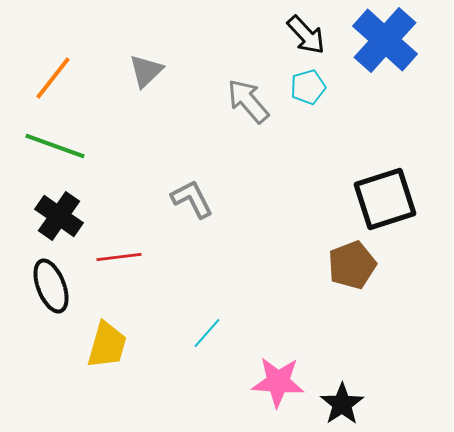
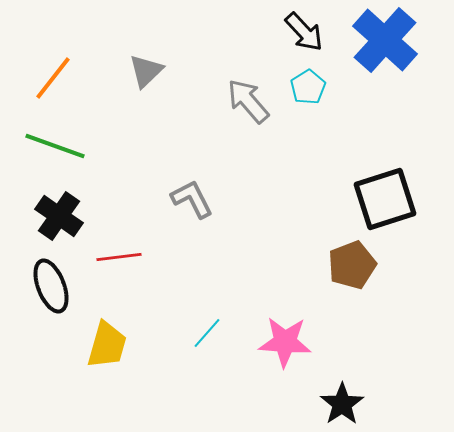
black arrow: moved 2 px left, 3 px up
cyan pentagon: rotated 16 degrees counterclockwise
pink star: moved 7 px right, 40 px up
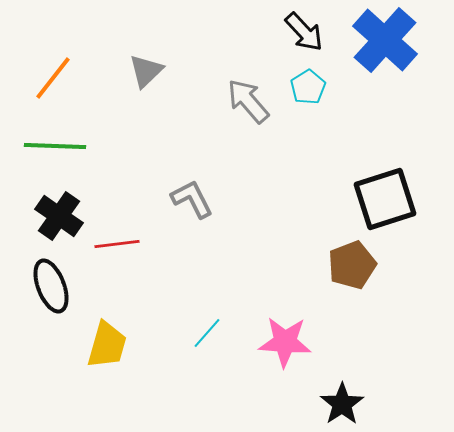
green line: rotated 18 degrees counterclockwise
red line: moved 2 px left, 13 px up
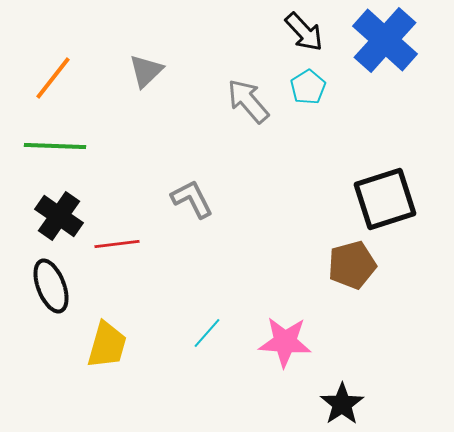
brown pentagon: rotated 6 degrees clockwise
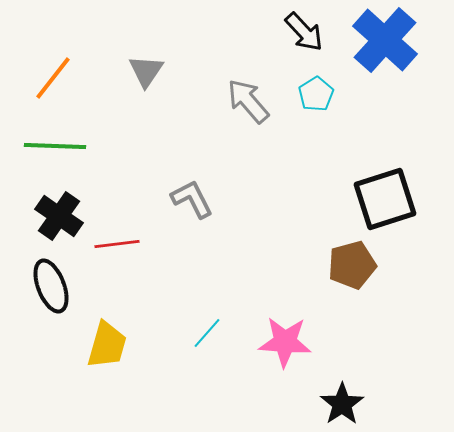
gray triangle: rotated 12 degrees counterclockwise
cyan pentagon: moved 8 px right, 7 px down
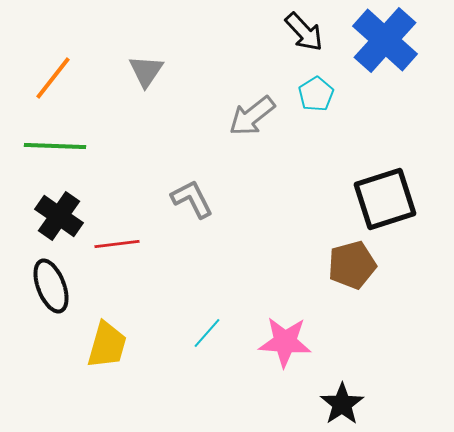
gray arrow: moved 4 px right, 15 px down; rotated 87 degrees counterclockwise
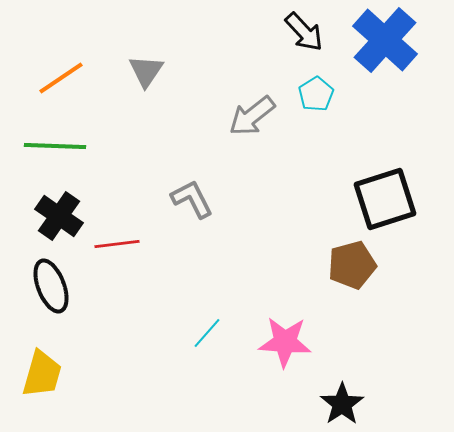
orange line: moved 8 px right; rotated 18 degrees clockwise
yellow trapezoid: moved 65 px left, 29 px down
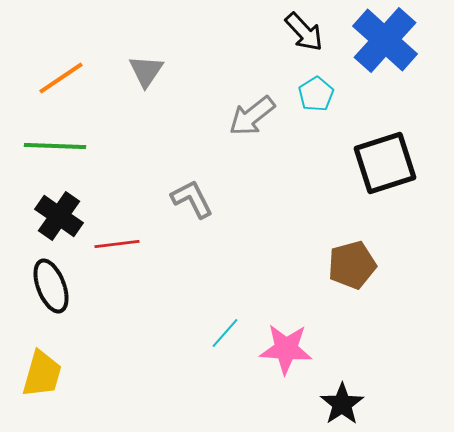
black square: moved 36 px up
cyan line: moved 18 px right
pink star: moved 1 px right, 7 px down
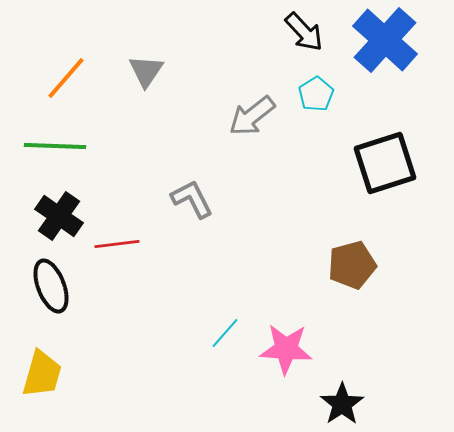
orange line: moved 5 px right; rotated 15 degrees counterclockwise
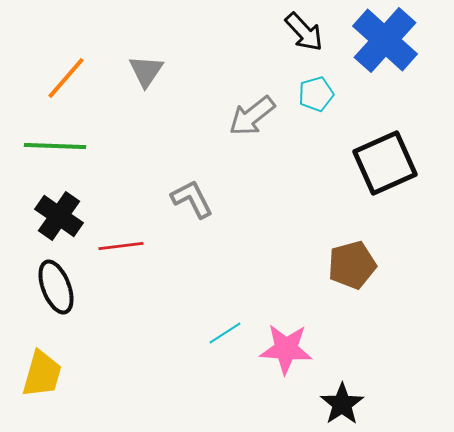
cyan pentagon: rotated 16 degrees clockwise
black square: rotated 6 degrees counterclockwise
red line: moved 4 px right, 2 px down
black ellipse: moved 5 px right, 1 px down
cyan line: rotated 16 degrees clockwise
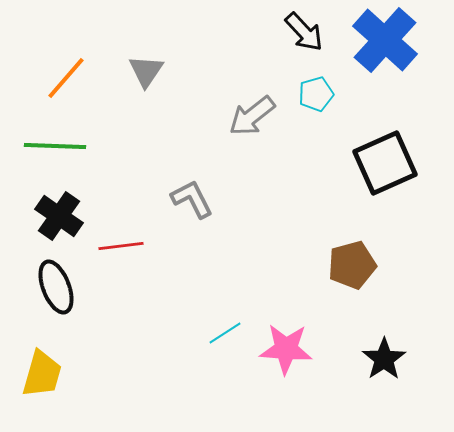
black star: moved 42 px right, 45 px up
